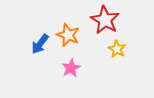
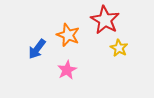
blue arrow: moved 3 px left, 5 px down
yellow star: moved 2 px right, 1 px up
pink star: moved 4 px left, 2 px down
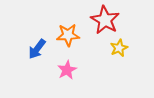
orange star: rotated 25 degrees counterclockwise
yellow star: rotated 18 degrees clockwise
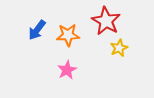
red star: moved 1 px right, 1 px down
blue arrow: moved 19 px up
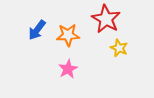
red star: moved 2 px up
yellow star: rotated 24 degrees counterclockwise
pink star: moved 1 px right, 1 px up
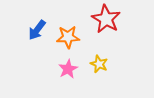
orange star: moved 2 px down
yellow star: moved 20 px left, 16 px down
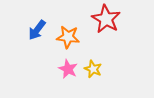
orange star: rotated 10 degrees clockwise
yellow star: moved 6 px left, 5 px down
pink star: rotated 18 degrees counterclockwise
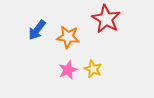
pink star: moved 1 px down; rotated 24 degrees clockwise
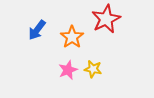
red star: rotated 16 degrees clockwise
orange star: moved 4 px right; rotated 30 degrees clockwise
yellow star: rotated 12 degrees counterclockwise
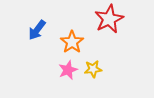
red star: moved 3 px right
orange star: moved 5 px down
yellow star: rotated 18 degrees counterclockwise
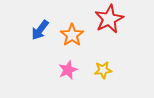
blue arrow: moved 3 px right
orange star: moved 7 px up
yellow star: moved 10 px right, 1 px down
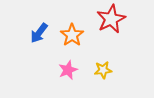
red star: moved 2 px right
blue arrow: moved 1 px left, 3 px down
